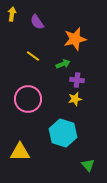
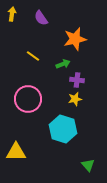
purple semicircle: moved 4 px right, 4 px up
cyan hexagon: moved 4 px up
yellow triangle: moved 4 px left
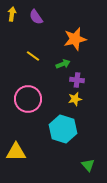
purple semicircle: moved 5 px left, 1 px up
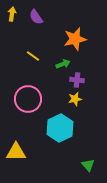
cyan hexagon: moved 3 px left, 1 px up; rotated 16 degrees clockwise
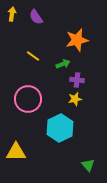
orange star: moved 2 px right, 1 px down
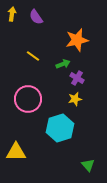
purple cross: moved 2 px up; rotated 24 degrees clockwise
cyan hexagon: rotated 8 degrees clockwise
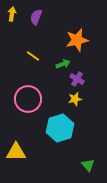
purple semicircle: rotated 56 degrees clockwise
purple cross: moved 1 px down
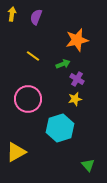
yellow triangle: rotated 30 degrees counterclockwise
